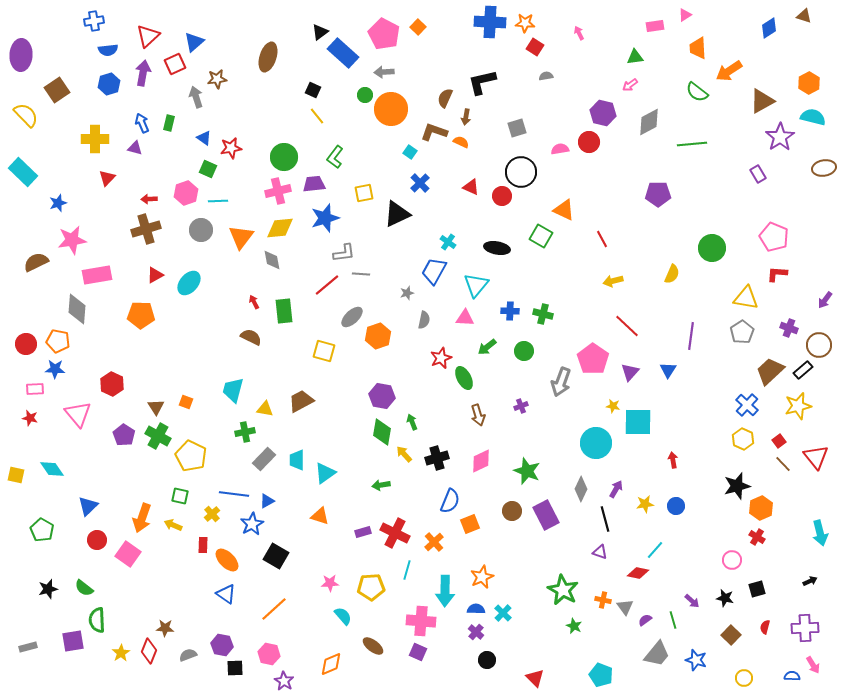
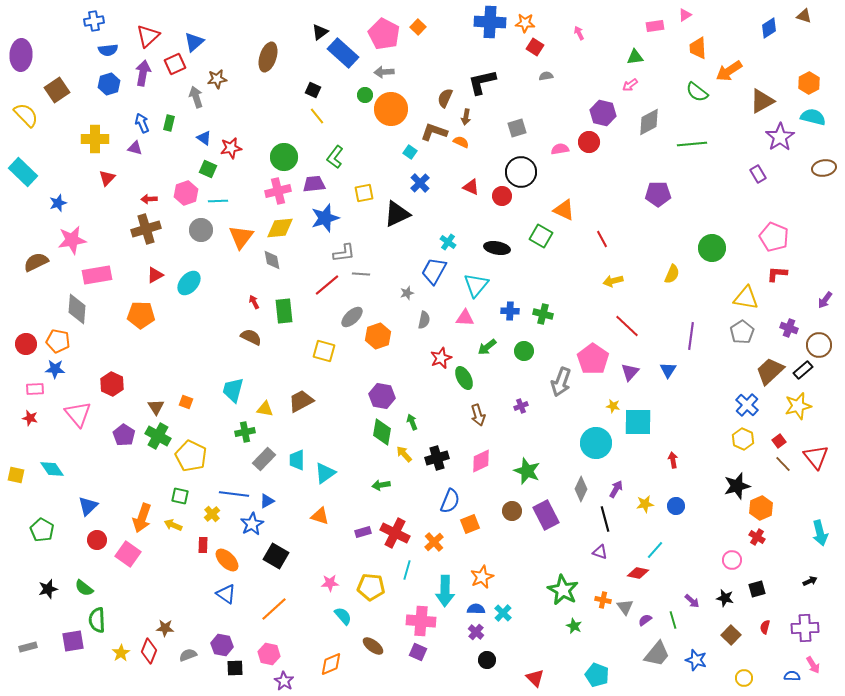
yellow pentagon at (371, 587): rotated 8 degrees clockwise
cyan pentagon at (601, 675): moved 4 px left
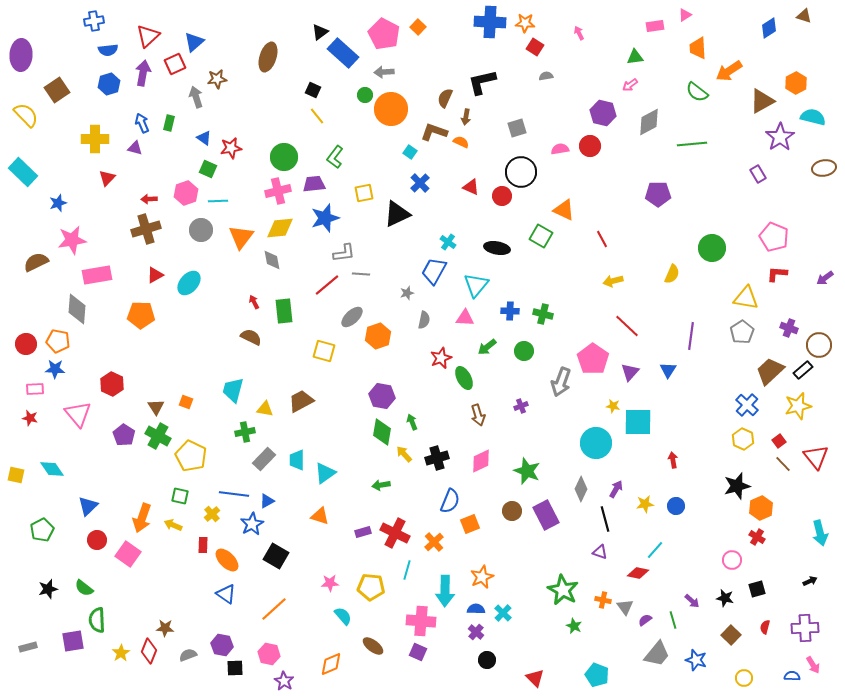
orange hexagon at (809, 83): moved 13 px left
red circle at (589, 142): moved 1 px right, 4 px down
purple arrow at (825, 300): moved 22 px up; rotated 18 degrees clockwise
green pentagon at (42, 530): rotated 15 degrees clockwise
